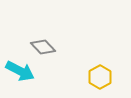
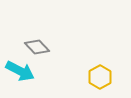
gray diamond: moved 6 px left
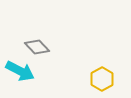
yellow hexagon: moved 2 px right, 2 px down
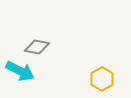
gray diamond: rotated 35 degrees counterclockwise
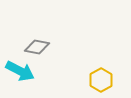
yellow hexagon: moved 1 px left, 1 px down
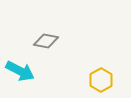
gray diamond: moved 9 px right, 6 px up
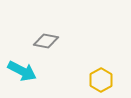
cyan arrow: moved 2 px right
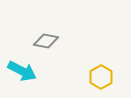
yellow hexagon: moved 3 px up
